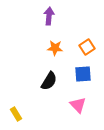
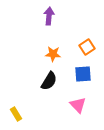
orange star: moved 2 px left, 6 px down
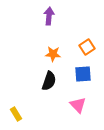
black semicircle: rotated 12 degrees counterclockwise
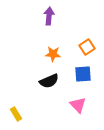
black semicircle: rotated 48 degrees clockwise
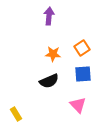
orange square: moved 5 px left, 1 px down
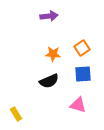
purple arrow: rotated 78 degrees clockwise
pink triangle: rotated 30 degrees counterclockwise
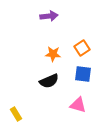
blue square: rotated 12 degrees clockwise
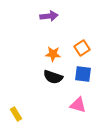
black semicircle: moved 4 px right, 4 px up; rotated 42 degrees clockwise
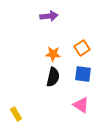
black semicircle: rotated 96 degrees counterclockwise
pink triangle: moved 3 px right; rotated 18 degrees clockwise
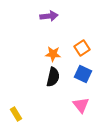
blue square: rotated 18 degrees clockwise
pink triangle: rotated 18 degrees clockwise
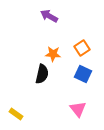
purple arrow: rotated 144 degrees counterclockwise
black semicircle: moved 11 px left, 3 px up
pink triangle: moved 3 px left, 4 px down
yellow rectangle: rotated 24 degrees counterclockwise
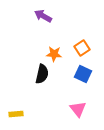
purple arrow: moved 6 px left
orange star: moved 1 px right
yellow rectangle: rotated 40 degrees counterclockwise
